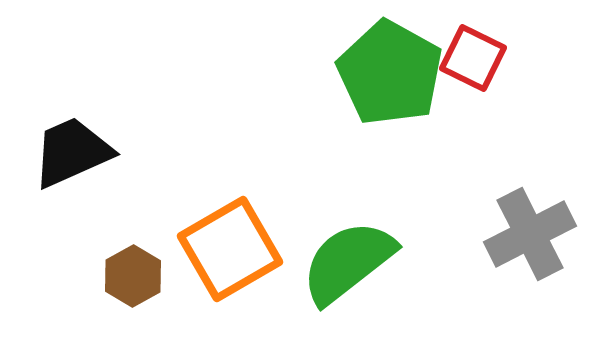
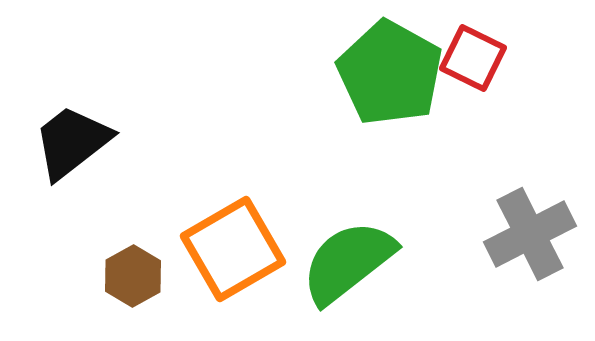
black trapezoid: moved 10 px up; rotated 14 degrees counterclockwise
orange square: moved 3 px right
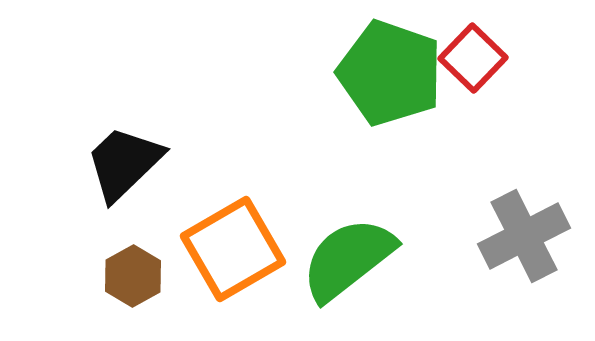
red square: rotated 18 degrees clockwise
green pentagon: rotated 10 degrees counterclockwise
black trapezoid: moved 52 px right, 21 px down; rotated 6 degrees counterclockwise
gray cross: moved 6 px left, 2 px down
green semicircle: moved 3 px up
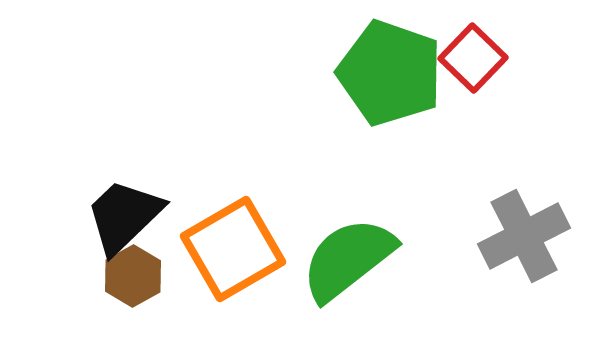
black trapezoid: moved 53 px down
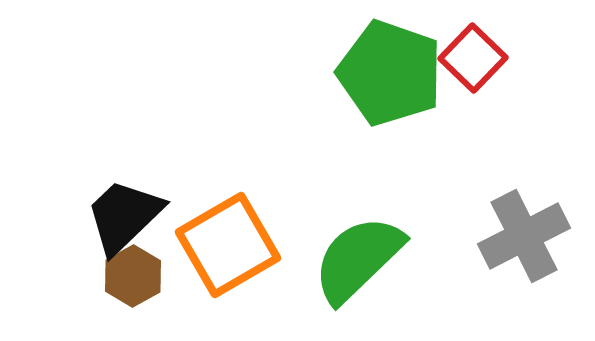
orange square: moved 5 px left, 4 px up
green semicircle: moved 10 px right; rotated 6 degrees counterclockwise
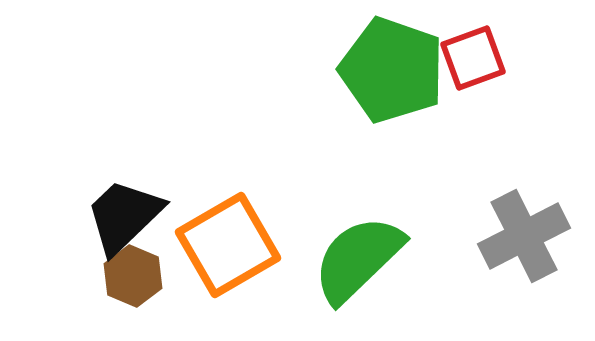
red square: rotated 26 degrees clockwise
green pentagon: moved 2 px right, 3 px up
brown hexagon: rotated 8 degrees counterclockwise
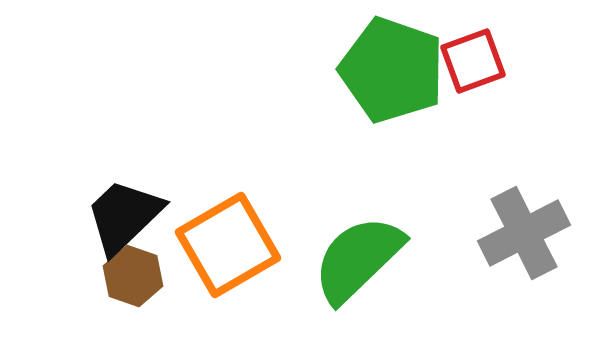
red square: moved 3 px down
gray cross: moved 3 px up
brown hexagon: rotated 4 degrees counterclockwise
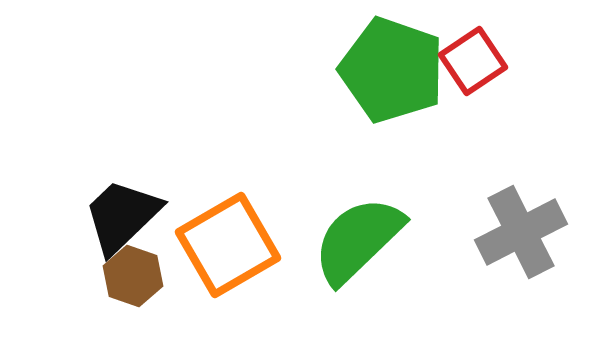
red square: rotated 14 degrees counterclockwise
black trapezoid: moved 2 px left
gray cross: moved 3 px left, 1 px up
green semicircle: moved 19 px up
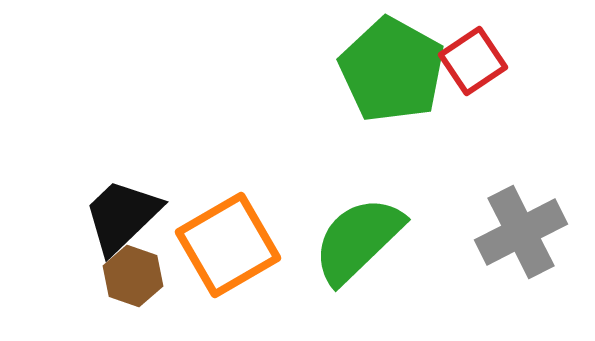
green pentagon: rotated 10 degrees clockwise
